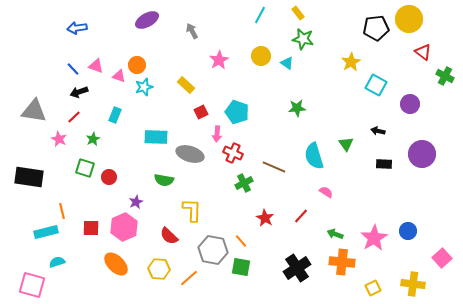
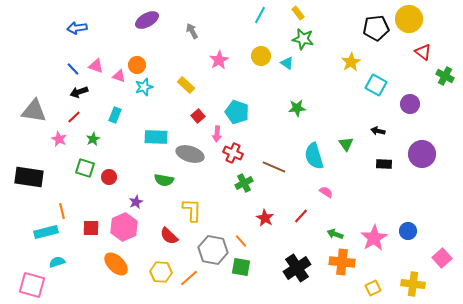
red square at (201, 112): moved 3 px left, 4 px down; rotated 16 degrees counterclockwise
yellow hexagon at (159, 269): moved 2 px right, 3 px down
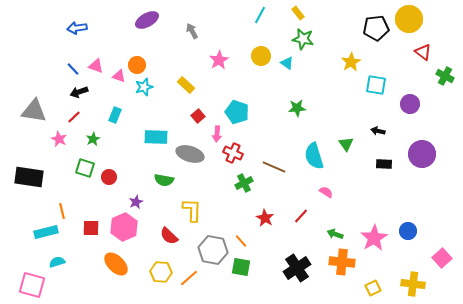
cyan square at (376, 85): rotated 20 degrees counterclockwise
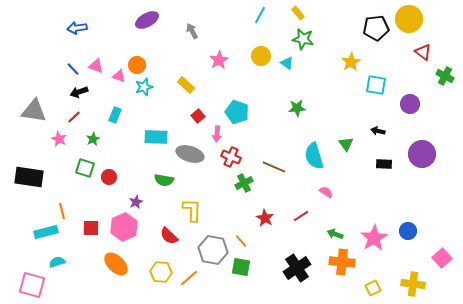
red cross at (233, 153): moved 2 px left, 4 px down
red line at (301, 216): rotated 14 degrees clockwise
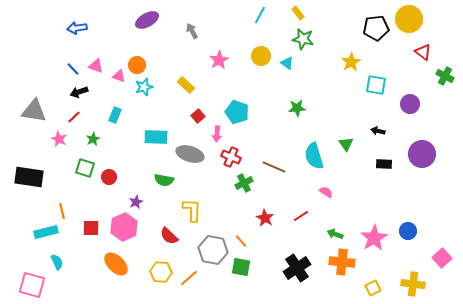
cyan semicircle at (57, 262): rotated 84 degrees clockwise
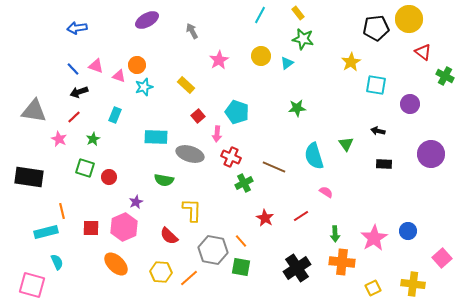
cyan triangle at (287, 63): rotated 48 degrees clockwise
purple circle at (422, 154): moved 9 px right
green arrow at (335, 234): rotated 112 degrees counterclockwise
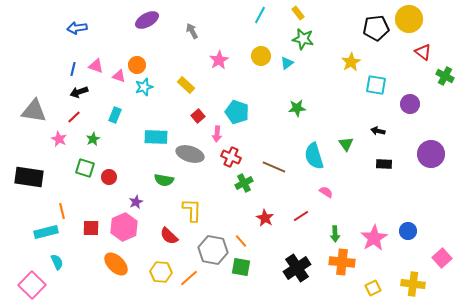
blue line at (73, 69): rotated 56 degrees clockwise
pink square at (32, 285): rotated 28 degrees clockwise
